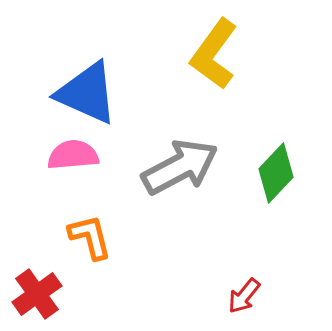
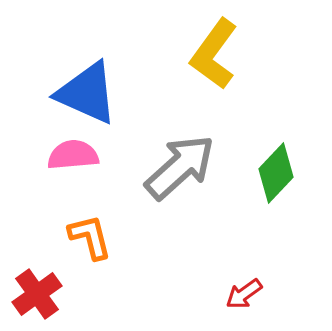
gray arrow: rotated 14 degrees counterclockwise
red arrow: moved 2 px up; rotated 15 degrees clockwise
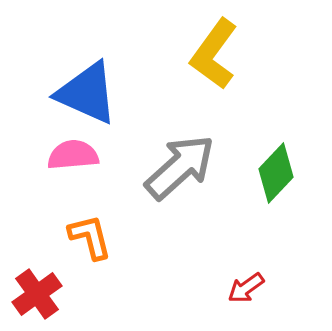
red arrow: moved 2 px right, 6 px up
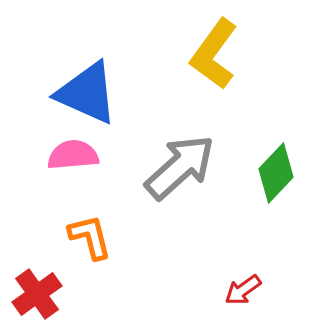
red arrow: moved 3 px left, 2 px down
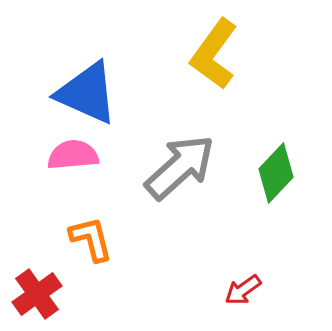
orange L-shape: moved 1 px right, 2 px down
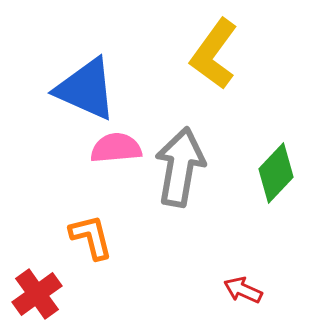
blue triangle: moved 1 px left, 4 px up
pink semicircle: moved 43 px right, 7 px up
gray arrow: rotated 38 degrees counterclockwise
orange L-shape: moved 2 px up
red arrow: rotated 60 degrees clockwise
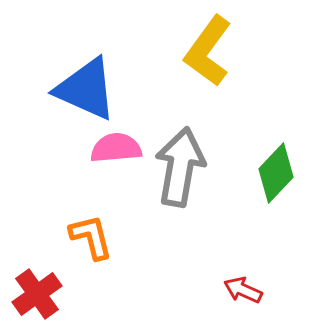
yellow L-shape: moved 6 px left, 3 px up
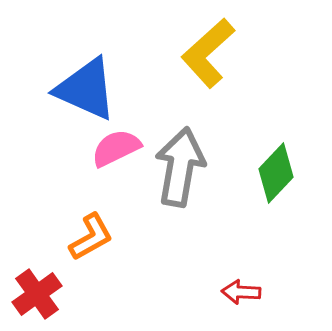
yellow L-shape: moved 2 px down; rotated 12 degrees clockwise
pink semicircle: rotated 21 degrees counterclockwise
orange L-shape: rotated 75 degrees clockwise
red arrow: moved 2 px left, 2 px down; rotated 21 degrees counterclockwise
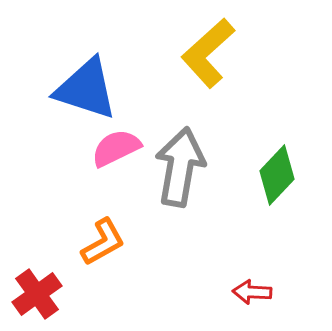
blue triangle: rotated 6 degrees counterclockwise
green diamond: moved 1 px right, 2 px down
orange L-shape: moved 12 px right, 5 px down
red arrow: moved 11 px right
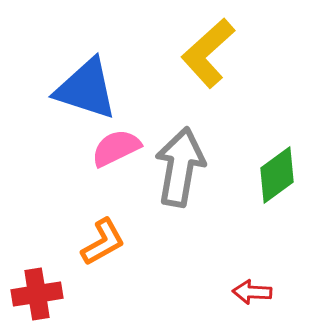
green diamond: rotated 10 degrees clockwise
red cross: rotated 27 degrees clockwise
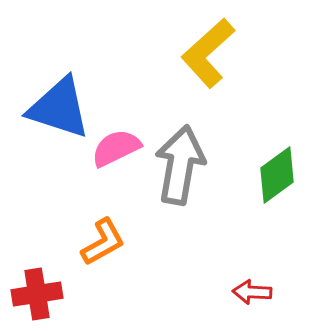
blue triangle: moved 27 px left, 19 px down
gray arrow: moved 2 px up
